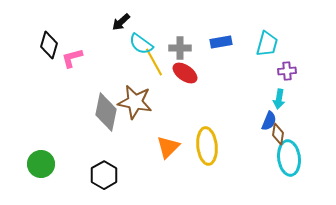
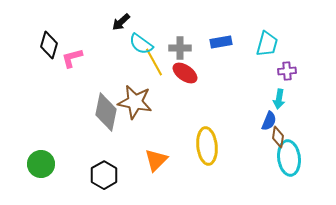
brown diamond: moved 3 px down
orange triangle: moved 12 px left, 13 px down
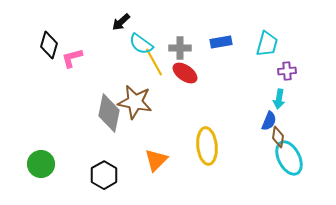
gray diamond: moved 3 px right, 1 px down
cyan ellipse: rotated 20 degrees counterclockwise
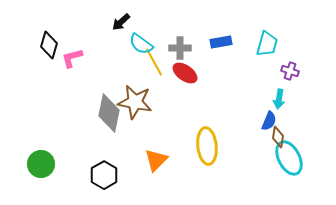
purple cross: moved 3 px right; rotated 24 degrees clockwise
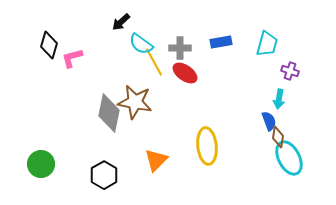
blue semicircle: rotated 42 degrees counterclockwise
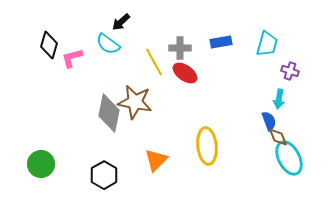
cyan semicircle: moved 33 px left
brown diamond: rotated 30 degrees counterclockwise
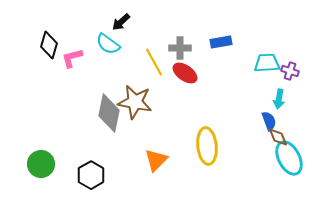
cyan trapezoid: moved 19 px down; rotated 108 degrees counterclockwise
black hexagon: moved 13 px left
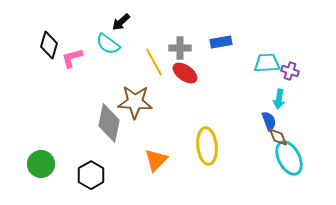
brown star: rotated 8 degrees counterclockwise
gray diamond: moved 10 px down
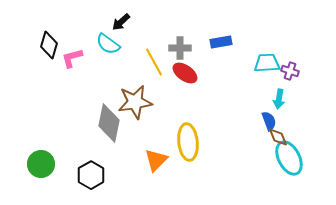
brown star: rotated 12 degrees counterclockwise
yellow ellipse: moved 19 px left, 4 px up
